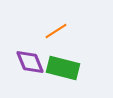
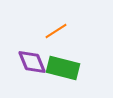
purple diamond: moved 2 px right
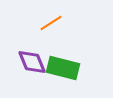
orange line: moved 5 px left, 8 px up
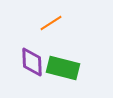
purple diamond: rotated 20 degrees clockwise
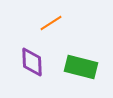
green rectangle: moved 18 px right, 1 px up
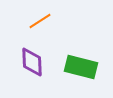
orange line: moved 11 px left, 2 px up
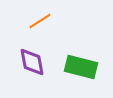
purple diamond: rotated 8 degrees counterclockwise
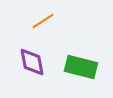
orange line: moved 3 px right
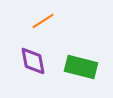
purple diamond: moved 1 px right, 1 px up
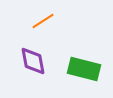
green rectangle: moved 3 px right, 2 px down
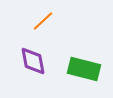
orange line: rotated 10 degrees counterclockwise
